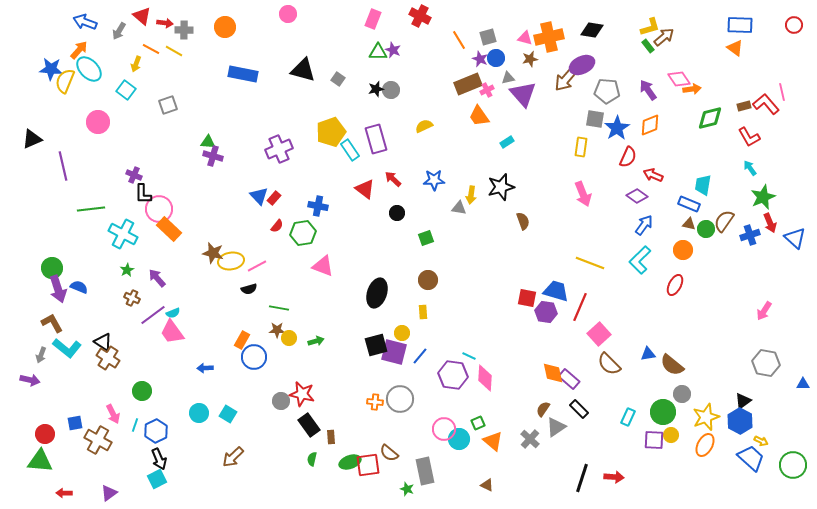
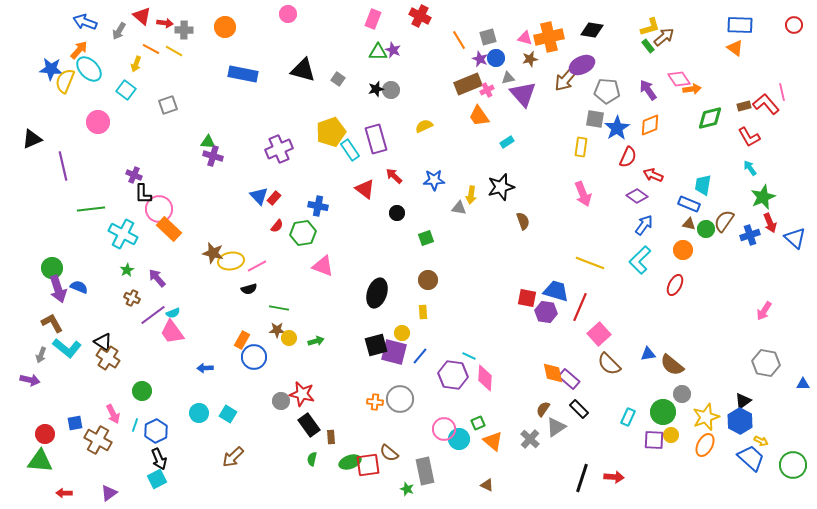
red arrow at (393, 179): moved 1 px right, 3 px up
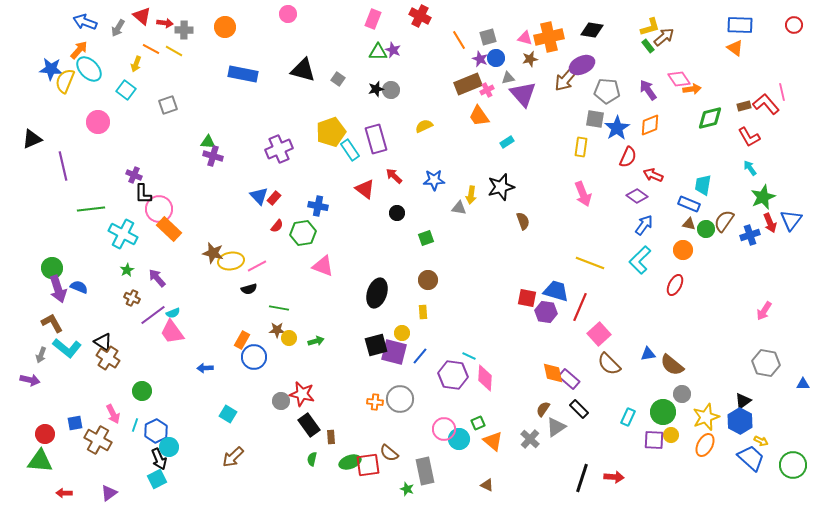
gray arrow at (119, 31): moved 1 px left, 3 px up
blue triangle at (795, 238): moved 4 px left, 18 px up; rotated 25 degrees clockwise
cyan circle at (199, 413): moved 30 px left, 34 px down
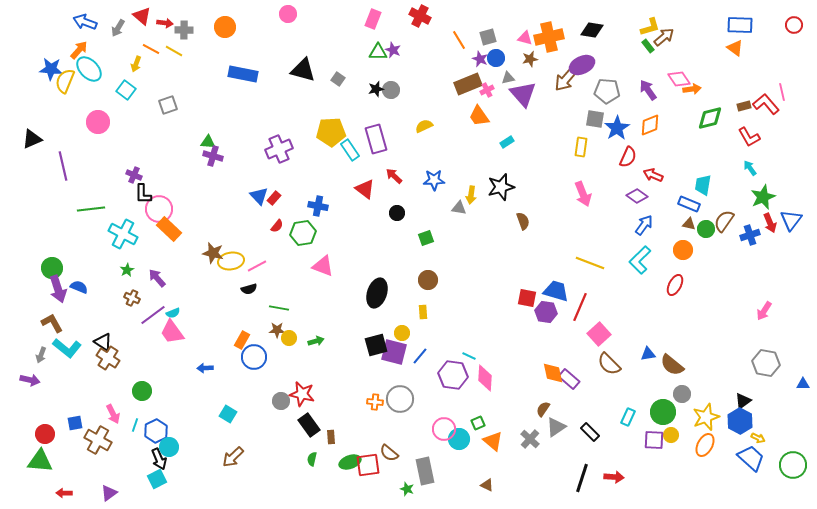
yellow pentagon at (331, 132): rotated 16 degrees clockwise
black rectangle at (579, 409): moved 11 px right, 23 px down
yellow arrow at (761, 441): moved 3 px left, 3 px up
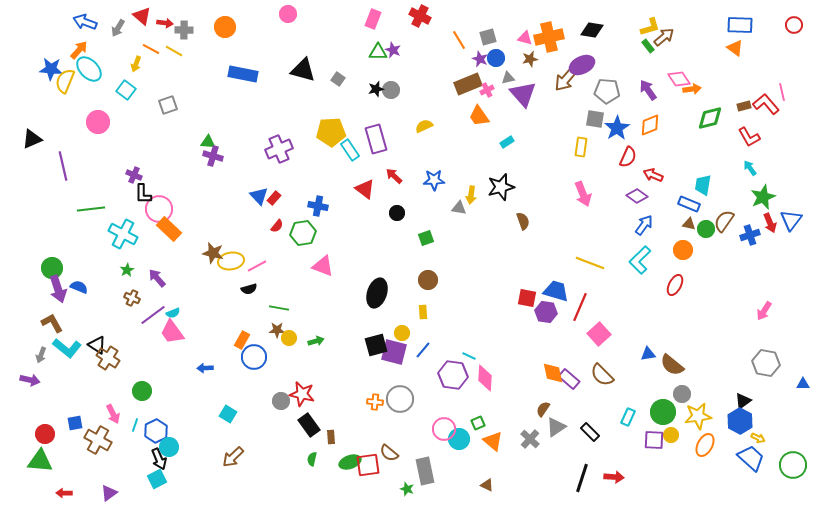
black triangle at (103, 342): moved 6 px left, 3 px down
blue line at (420, 356): moved 3 px right, 6 px up
brown semicircle at (609, 364): moved 7 px left, 11 px down
yellow star at (706, 417): moved 8 px left, 1 px up; rotated 12 degrees clockwise
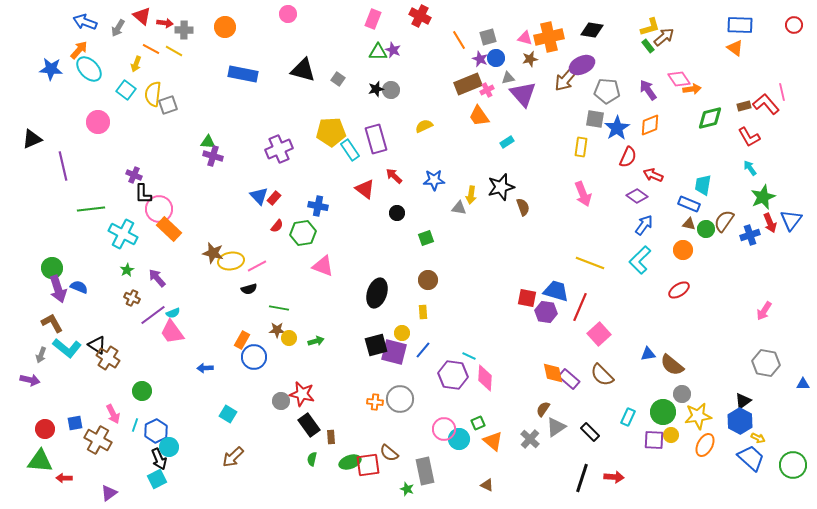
yellow semicircle at (65, 81): moved 88 px right, 13 px down; rotated 15 degrees counterclockwise
brown semicircle at (523, 221): moved 14 px up
red ellipse at (675, 285): moved 4 px right, 5 px down; rotated 30 degrees clockwise
red circle at (45, 434): moved 5 px up
red arrow at (64, 493): moved 15 px up
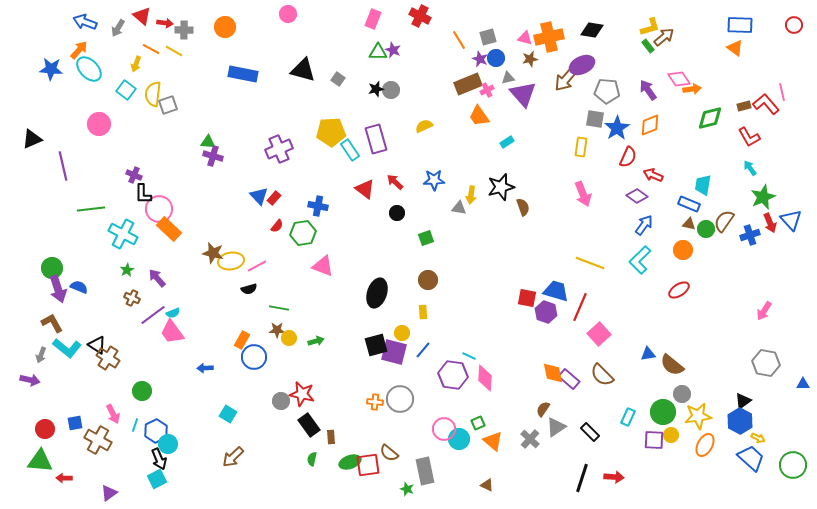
pink circle at (98, 122): moved 1 px right, 2 px down
red arrow at (394, 176): moved 1 px right, 6 px down
blue triangle at (791, 220): rotated 20 degrees counterclockwise
purple hexagon at (546, 312): rotated 10 degrees clockwise
cyan circle at (169, 447): moved 1 px left, 3 px up
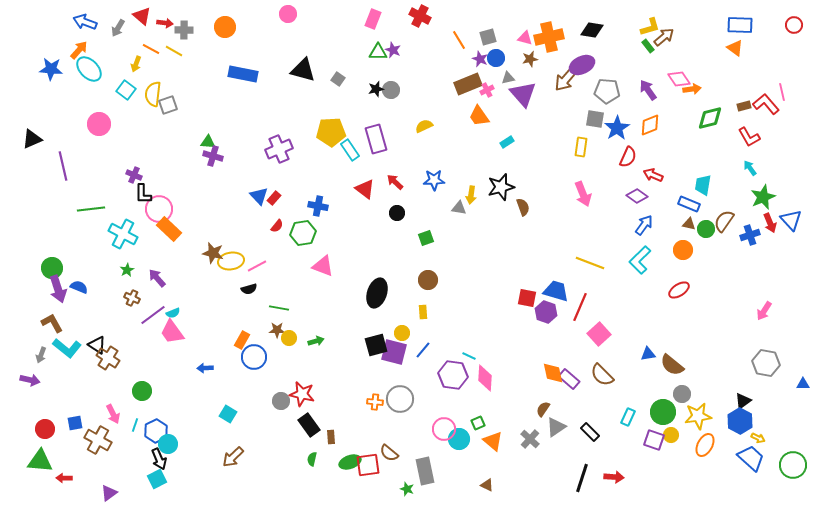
purple square at (654, 440): rotated 15 degrees clockwise
